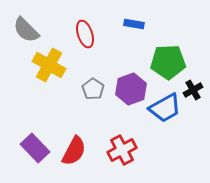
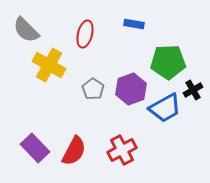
red ellipse: rotated 32 degrees clockwise
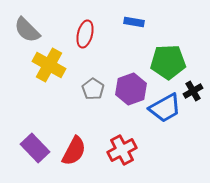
blue rectangle: moved 2 px up
gray semicircle: moved 1 px right
black cross: moved 1 px down
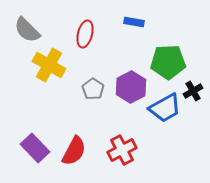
purple hexagon: moved 2 px up; rotated 8 degrees counterclockwise
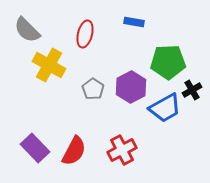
black cross: moved 1 px left, 1 px up
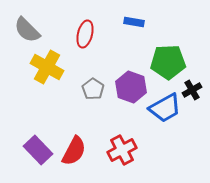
yellow cross: moved 2 px left, 2 px down
purple hexagon: rotated 12 degrees counterclockwise
purple rectangle: moved 3 px right, 2 px down
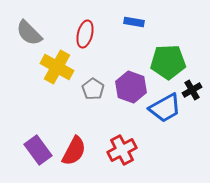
gray semicircle: moved 2 px right, 3 px down
yellow cross: moved 10 px right
purple rectangle: rotated 8 degrees clockwise
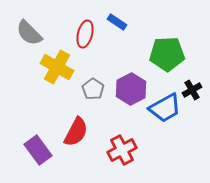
blue rectangle: moved 17 px left; rotated 24 degrees clockwise
green pentagon: moved 1 px left, 8 px up
purple hexagon: moved 2 px down; rotated 12 degrees clockwise
red semicircle: moved 2 px right, 19 px up
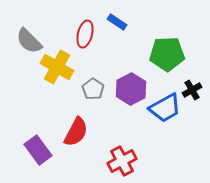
gray semicircle: moved 8 px down
red cross: moved 11 px down
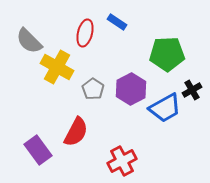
red ellipse: moved 1 px up
